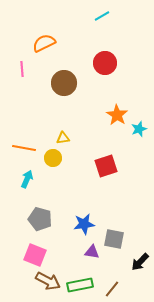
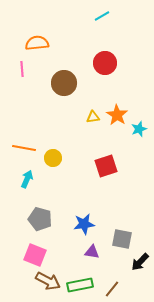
orange semicircle: moved 7 px left; rotated 20 degrees clockwise
yellow triangle: moved 30 px right, 21 px up
gray square: moved 8 px right
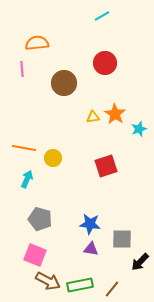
orange star: moved 2 px left, 1 px up
blue star: moved 6 px right; rotated 15 degrees clockwise
gray square: rotated 10 degrees counterclockwise
purple triangle: moved 1 px left, 3 px up
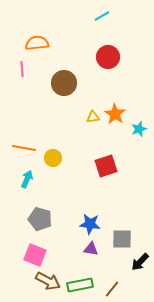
red circle: moved 3 px right, 6 px up
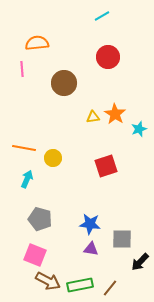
brown line: moved 2 px left, 1 px up
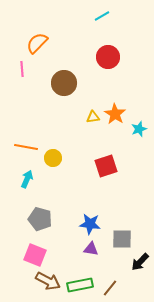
orange semicircle: rotated 40 degrees counterclockwise
orange line: moved 2 px right, 1 px up
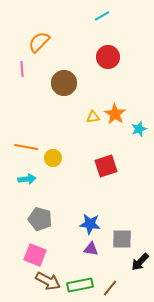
orange semicircle: moved 2 px right, 1 px up
cyan arrow: rotated 60 degrees clockwise
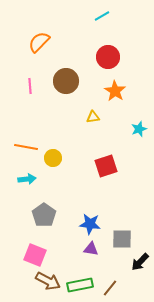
pink line: moved 8 px right, 17 px down
brown circle: moved 2 px right, 2 px up
orange star: moved 23 px up
gray pentagon: moved 4 px right, 4 px up; rotated 20 degrees clockwise
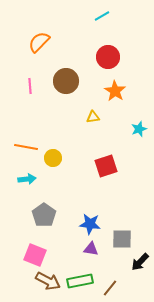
green rectangle: moved 4 px up
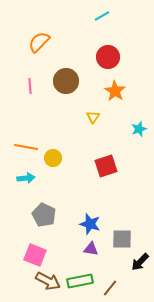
yellow triangle: rotated 48 degrees counterclockwise
cyan arrow: moved 1 px left, 1 px up
gray pentagon: rotated 10 degrees counterclockwise
blue star: rotated 10 degrees clockwise
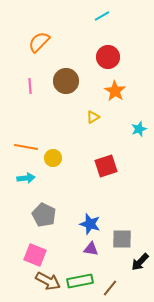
yellow triangle: rotated 24 degrees clockwise
